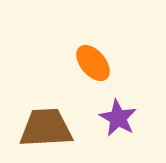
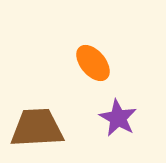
brown trapezoid: moved 9 px left
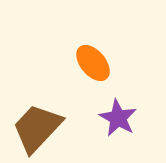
brown trapezoid: rotated 44 degrees counterclockwise
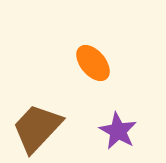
purple star: moved 13 px down
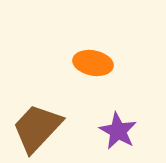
orange ellipse: rotated 39 degrees counterclockwise
